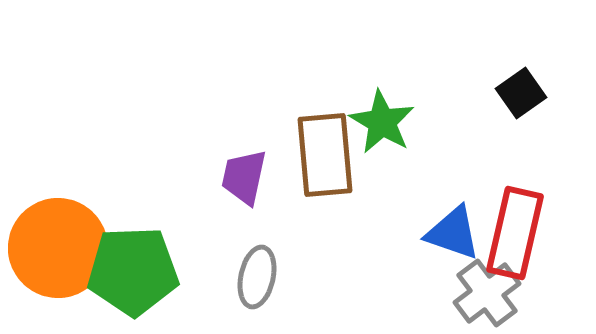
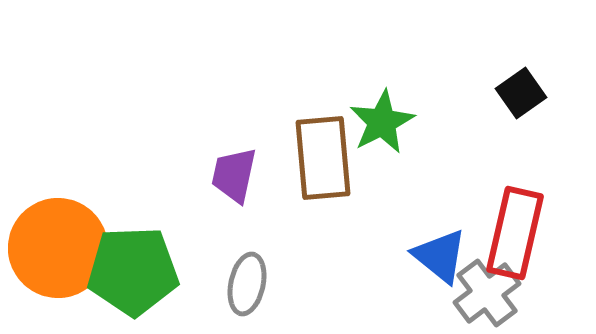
green star: rotated 14 degrees clockwise
brown rectangle: moved 2 px left, 3 px down
purple trapezoid: moved 10 px left, 2 px up
blue triangle: moved 13 px left, 23 px down; rotated 20 degrees clockwise
gray ellipse: moved 10 px left, 7 px down
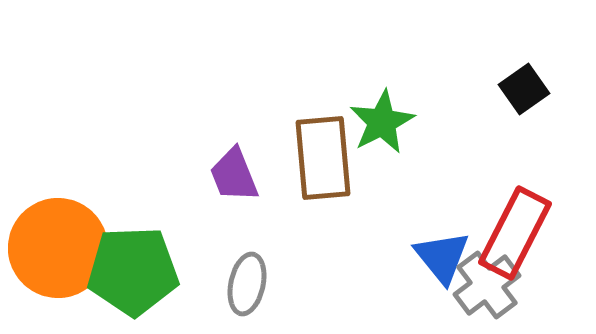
black square: moved 3 px right, 4 px up
purple trapezoid: rotated 34 degrees counterclockwise
red rectangle: rotated 14 degrees clockwise
blue triangle: moved 2 px right, 1 px down; rotated 12 degrees clockwise
gray cross: moved 8 px up
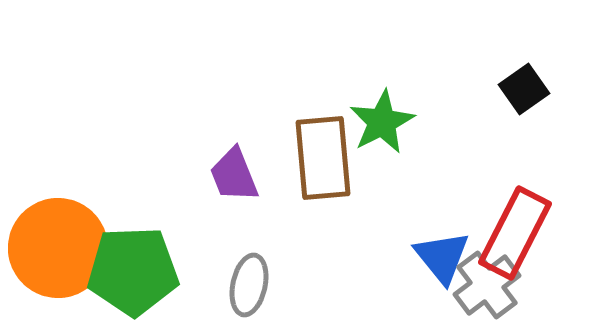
gray ellipse: moved 2 px right, 1 px down
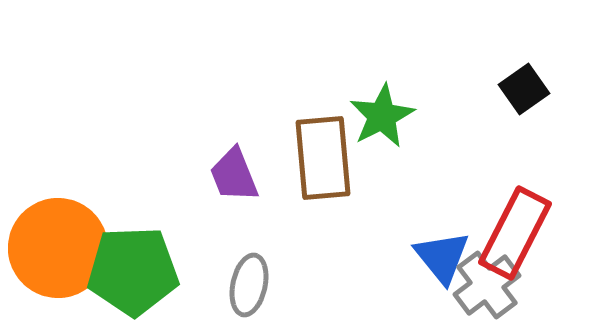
green star: moved 6 px up
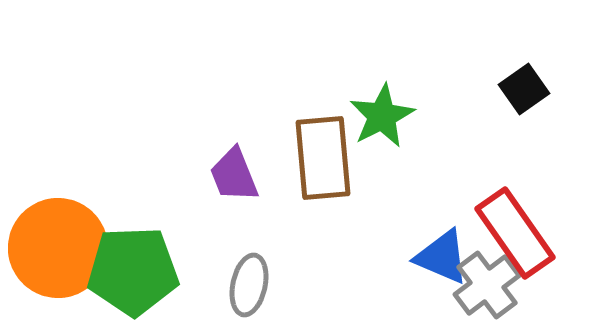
red rectangle: rotated 62 degrees counterclockwise
blue triangle: rotated 28 degrees counterclockwise
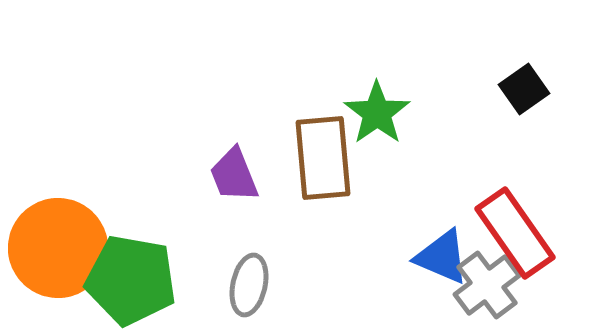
green star: moved 5 px left, 3 px up; rotated 8 degrees counterclockwise
green pentagon: moved 2 px left, 9 px down; rotated 12 degrees clockwise
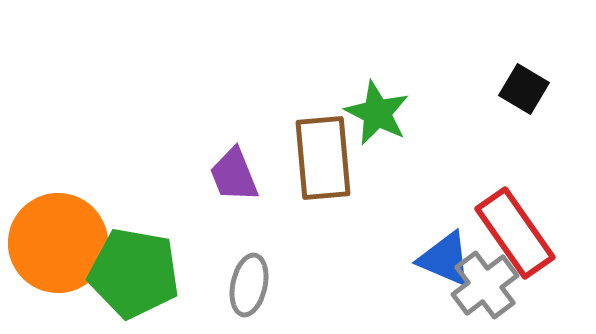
black square: rotated 24 degrees counterclockwise
green star: rotated 10 degrees counterclockwise
orange circle: moved 5 px up
blue triangle: moved 3 px right, 2 px down
green pentagon: moved 3 px right, 7 px up
gray cross: moved 2 px left
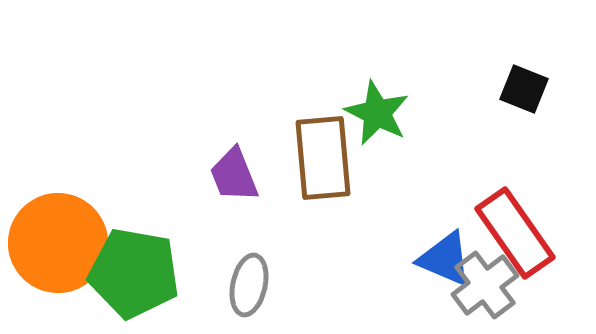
black square: rotated 9 degrees counterclockwise
